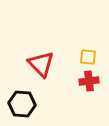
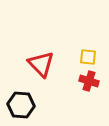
red cross: rotated 24 degrees clockwise
black hexagon: moved 1 px left, 1 px down
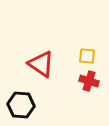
yellow square: moved 1 px left, 1 px up
red triangle: rotated 12 degrees counterclockwise
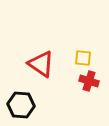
yellow square: moved 4 px left, 2 px down
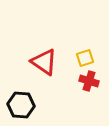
yellow square: moved 2 px right; rotated 24 degrees counterclockwise
red triangle: moved 3 px right, 2 px up
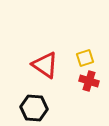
red triangle: moved 1 px right, 3 px down
black hexagon: moved 13 px right, 3 px down
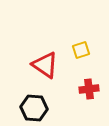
yellow square: moved 4 px left, 8 px up
red cross: moved 8 px down; rotated 24 degrees counterclockwise
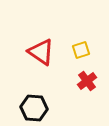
red triangle: moved 4 px left, 13 px up
red cross: moved 2 px left, 8 px up; rotated 30 degrees counterclockwise
